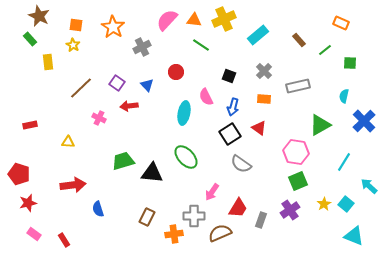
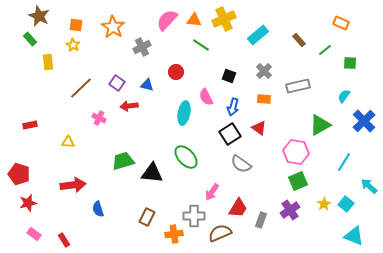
blue triangle at (147, 85): rotated 32 degrees counterclockwise
cyan semicircle at (344, 96): rotated 24 degrees clockwise
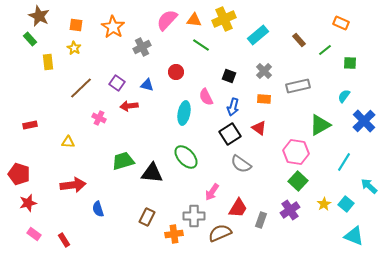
yellow star at (73, 45): moved 1 px right, 3 px down
green square at (298, 181): rotated 24 degrees counterclockwise
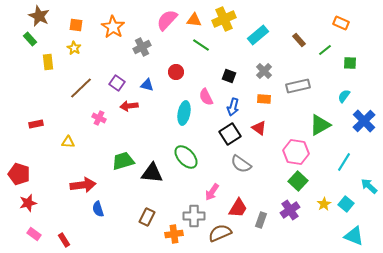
red rectangle at (30, 125): moved 6 px right, 1 px up
red arrow at (73, 185): moved 10 px right
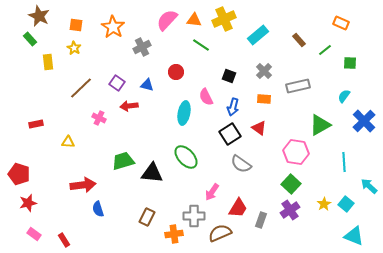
cyan line at (344, 162): rotated 36 degrees counterclockwise
green square at (298, 181): moved 7 px left, 3 px down
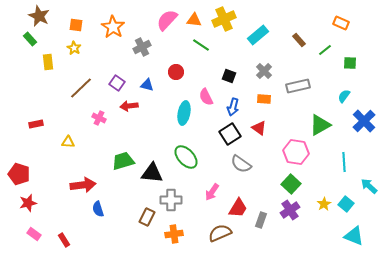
gray cross at (194, 216): moved 23 px left, 16 px up
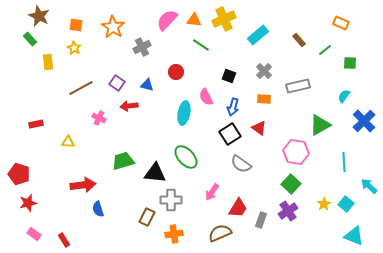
brown line at (81, 88): rotated 15 degrees clockwise
black triangle at (152, 173): moved 3 px right
purple cross at (290, 210): moved 2 px left, 1 px down
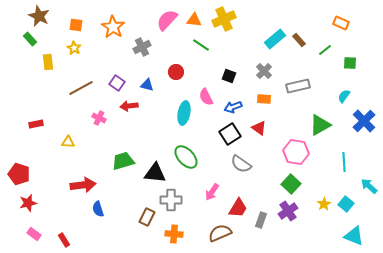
cyan rectangle at (258, 35): moved 17 px right, 4 px down
blue arrow at (233, 107): rotated 54 degrees clockwise
orange cross at (174, 234): rotated 12 degrees clockwise
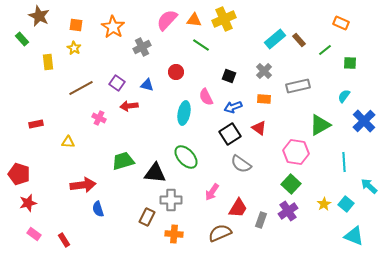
green rectangle at (30, 39): moved 8 px left
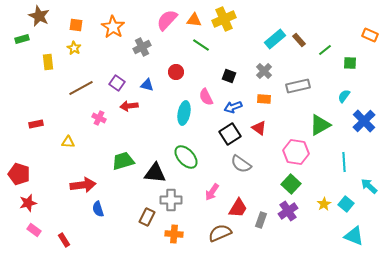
orange rectangle at (341, 23): moved 29 px right, 12 px down
green rectangle at (22, 39): rotated 64 degrees counterclockwise
pink rectangle at (34, 234): moved 4 px up
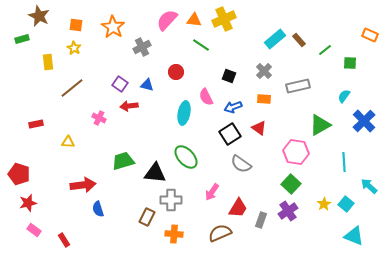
purple square at (117, 83): moved 3 px right, 1 px down
brown line at (81, 88): moved 9 px left; rotated 10 degrees counterclockwise
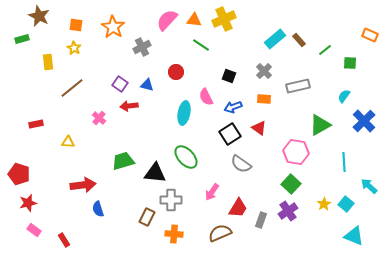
pink cross at (99, 118): rotated 16 degrees clockwise
